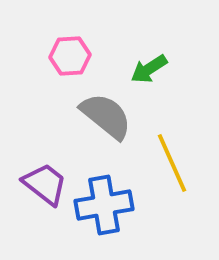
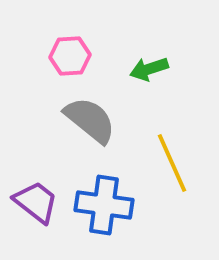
green arrow: rotated 15 degrees clockwise
gray semicircle: moved 16 px left, 4 px down
purple trapezoid: moved 9 px left, 18 px down
blue cross: rotated 18 degrees clockwise
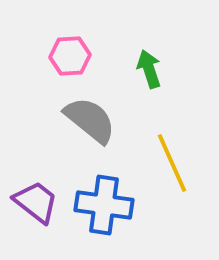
green arrow: rotated 90 degrees clockwise
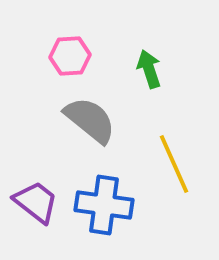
yellow line: moved 2 px right, 1 px down
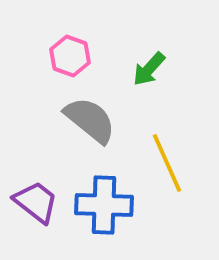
pink hexagon: rotated 24 degrees clockwise
green arrow: rotated 120 degrees counterclockwise
yellow line: moved 7 px left, 1 px up
blue cross: rotated 6 degrees counterclockwise
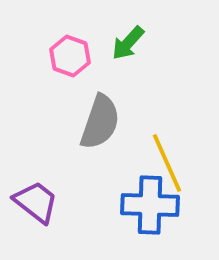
green arrow: moved 21 px left, 26 px up
gray semicircle: moved 10 px right, 2 px down; rotated 70 degrees clockwise
blue cross: moved 46 px right
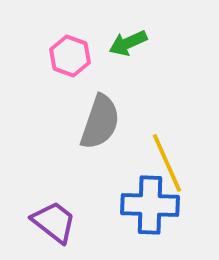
green arrow: rotated 24 degrees clockwise
purple trapezoid: moved 18 px right, 20 px down
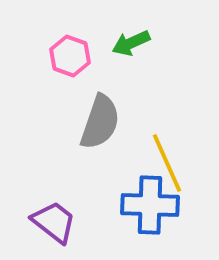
green arrow: moved 3 px right
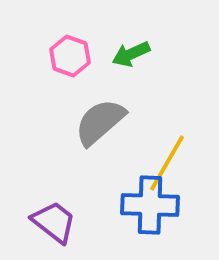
green arrow: moved 11 px down
gray semicircle: rotated 150 degrees counterclockwise
yellow line: rotated 54 degrees clockwise
